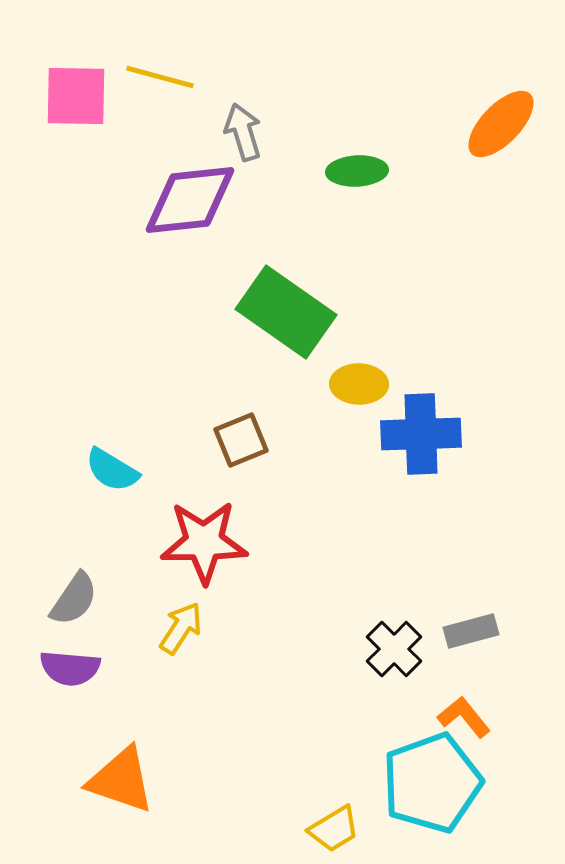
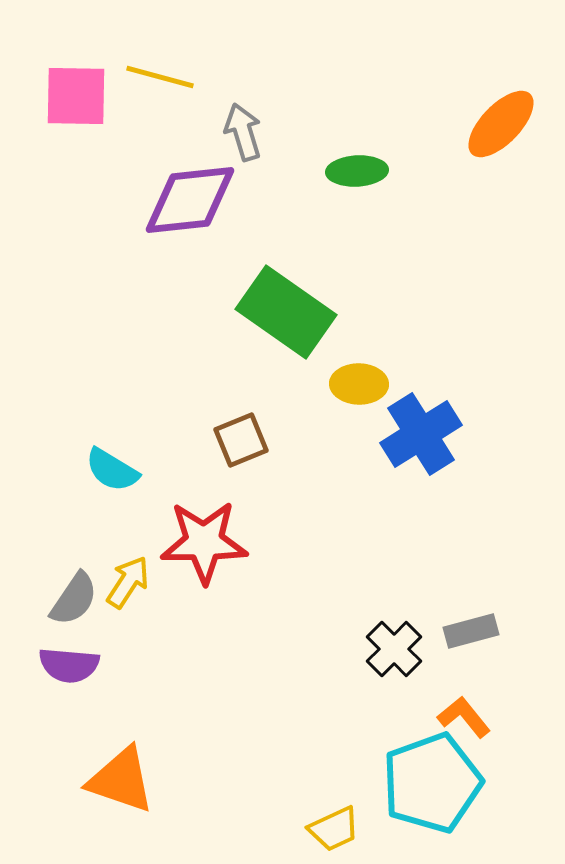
blue cross: rotated 30 degrees counterclockwise
yellow arrow: moved 53 px left, 46 px up
purple semicircle: moved 1 px left, 3 px up
yellow trapezoid: rotated 6 degrees clockwise
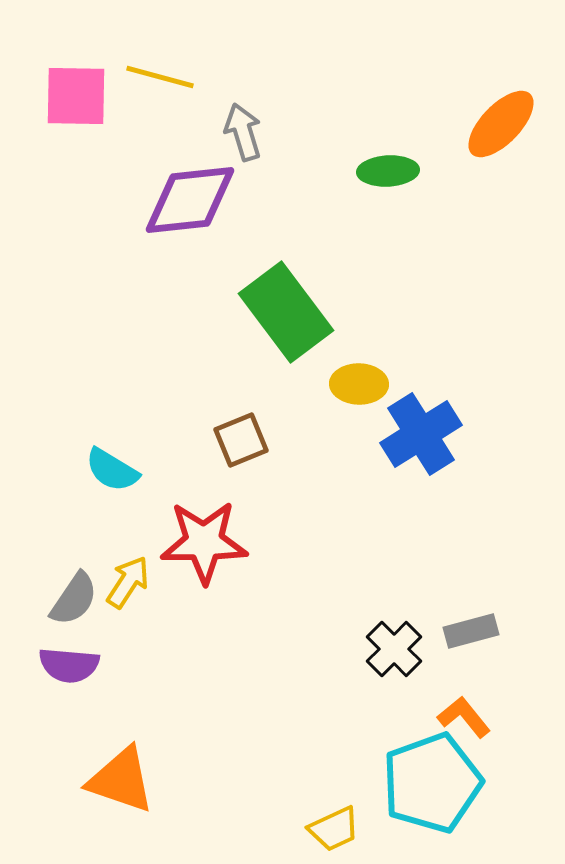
green ellipse: moved 31 px right
green rectangle: rotated 18 degrees clockwise
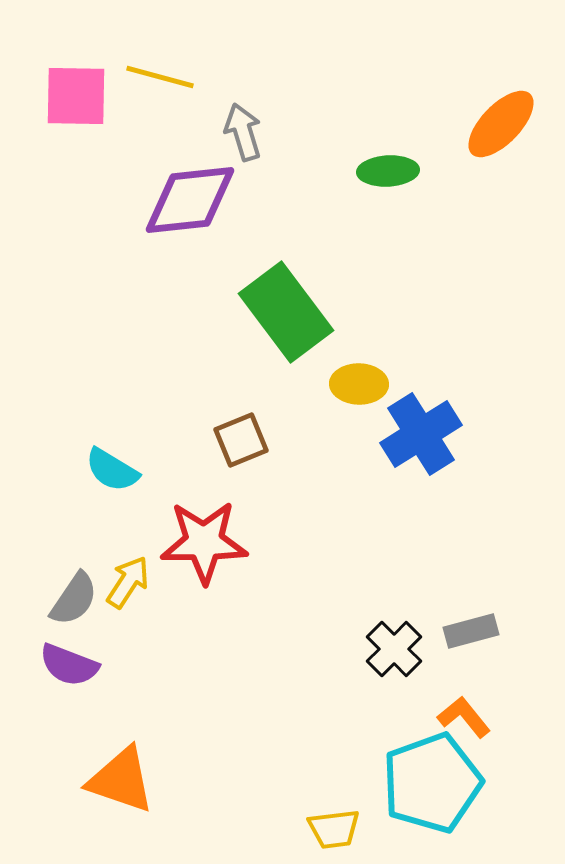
purple semicircle: rotated 16 degrees clockwise
yellow trapezoid: rotated 18 degrees clockwise
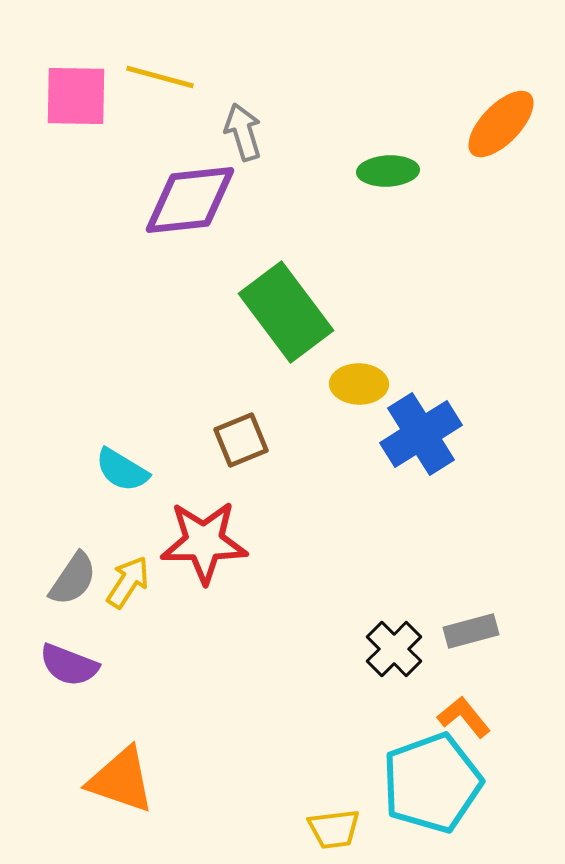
cyan semicircle: moved 10 px right
gray semicircle: moved 1 px left, 20 px up
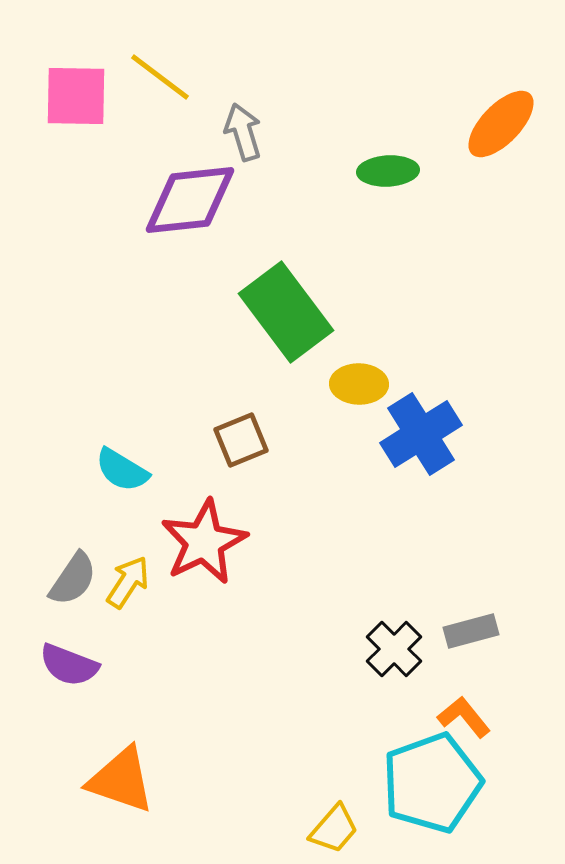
yellow line: rotated 22 degrees clockwise
red star: rotated 26 degrees counterclockwise
yellow trapezoid: rotated 42 degrees counterclockwise
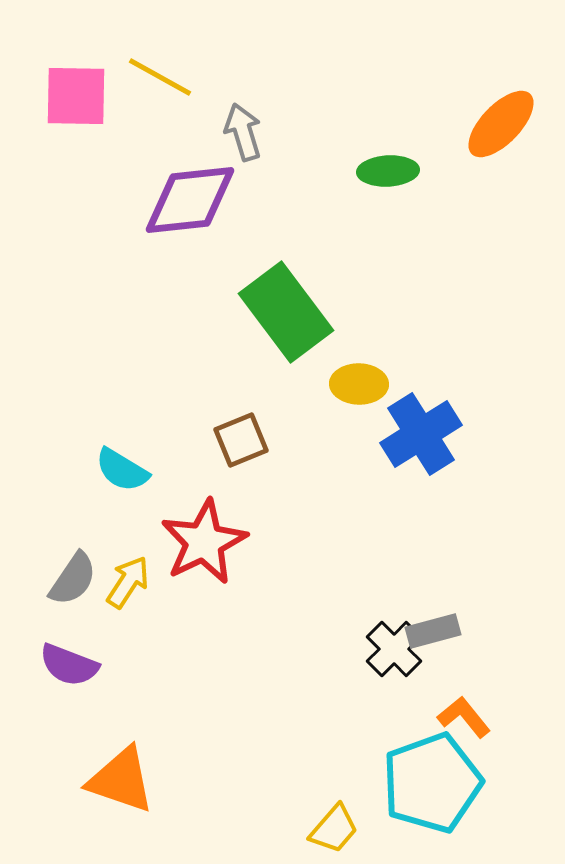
yellow line: rotated 8 degrees counterclockwise
gray rectangle: moved 38 px left
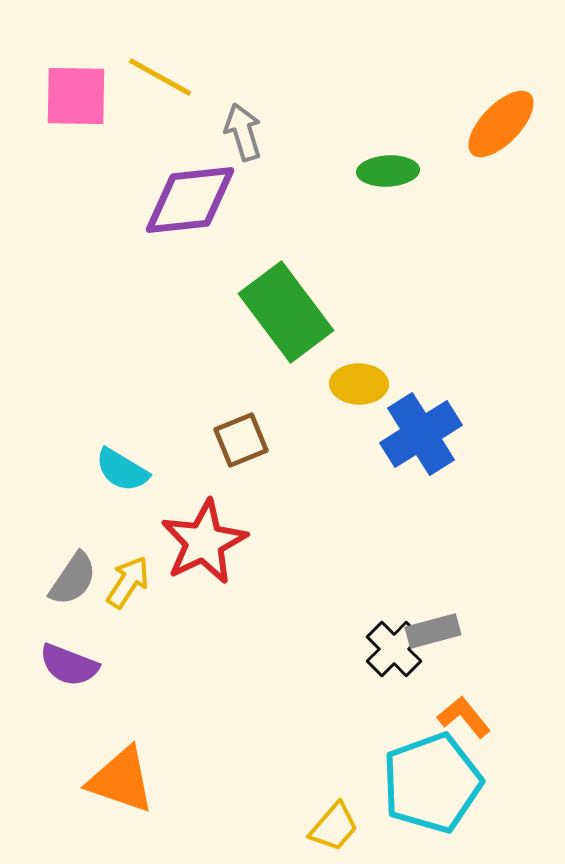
yellow trapezoid: moved 2 px up
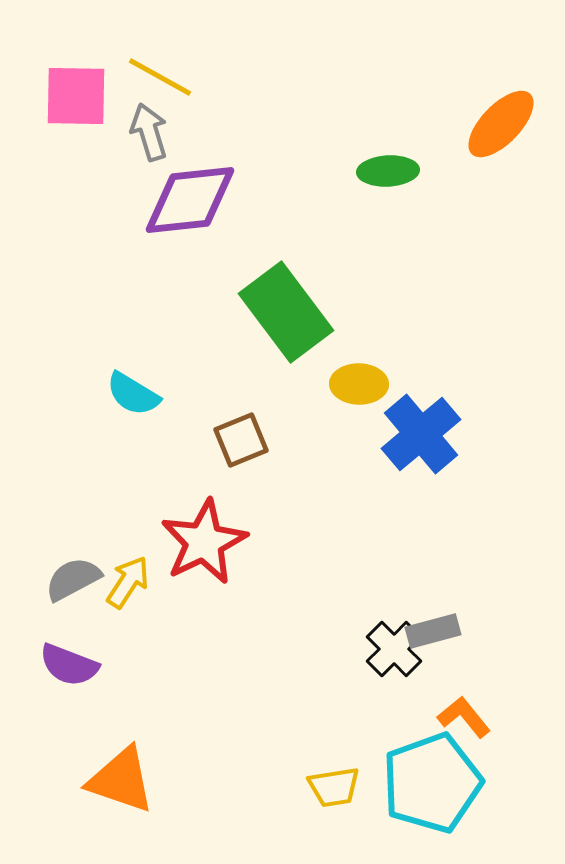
gray arrow: moved 94 px left
blue cross: rotated 8 degrees counterclockwise
cyan semicircle: moved 11 px right, 76 px up
gray semicircle: rotated 152 degrees counterclockwise
yellow trapezoid: moved 40 px up; rotated 40 degrees clockwise
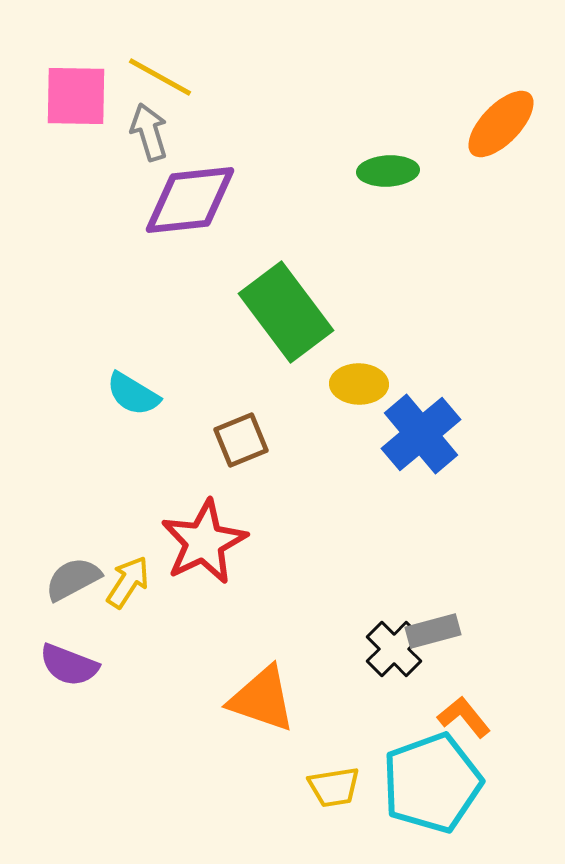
orange triangle: moved 141 px right, 81 px up
